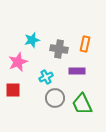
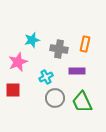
green trapezoid: moved 2 px up
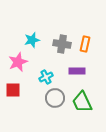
gray cross: moved 3 px right, 5 px up
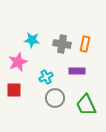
cyan star: rotated 21 degrees clockwise
red square: moved 1 px right
green trapezoid: moved 4 px right, 3 px down
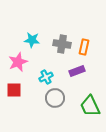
orange rectangle: moved 1 px left, 3 px down
purple rectangle: rotated 21 degrees counterclockwise
green trapezoid: moved 4 px right, 1 px down
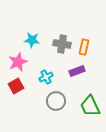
red square: moved 2 px right, 4 px up; rotated 28 degrees counterclockwise
gray circle: moved 1 px right, 3 px down
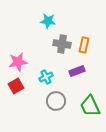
cyan star: moved 16 px right, 19 px up
orange rectangle: moved 2 px up
pink star: rotated 12 degrees clockwise
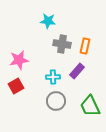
orange rectangle: moved 1 px right, 1 px down
pink star: moved 1 px right, 2 px up
purple rectangle: rotated 28 degrees counterclockwise
cyan cross: moved 7 px right; rotated 24 degrees clockwise
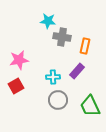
gray cross: moved 7 px up
gray circle: moved 2 px right, 1 px up
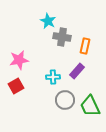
cyan star: rotated 21 degrees clockwise
gray circle: moved 7 px right
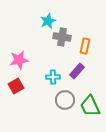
cyan star: rotated 21 degrees clockwise
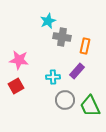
pink star: rotated 18 degrees clockwise
